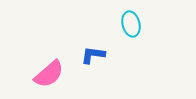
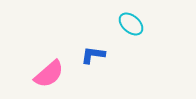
cyan ellipse: rotated 35 degrees counterclockwise
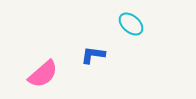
pink semicircle: moved 6 px left
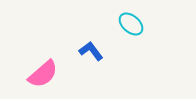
blue L-shape: moved 2 px left, 4 px up; rotated 45 degrees clockwise
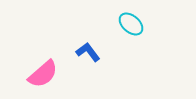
blue L-shape: moved 3 px left, 1 px down
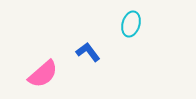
cyan ellipse: rotated 65 degrees clockwise
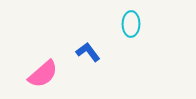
cyan ellipse: rotated 15 degrees counterclockwise
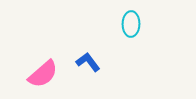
blue L-shape: moved 10 px down
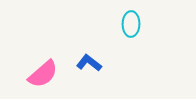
blue L-shape: moved 1 px right, 1 px down; rotated 15 degrees counterclockwise
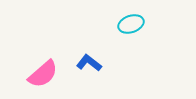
cyan ellipse: rotated 70 degrees clockwise
